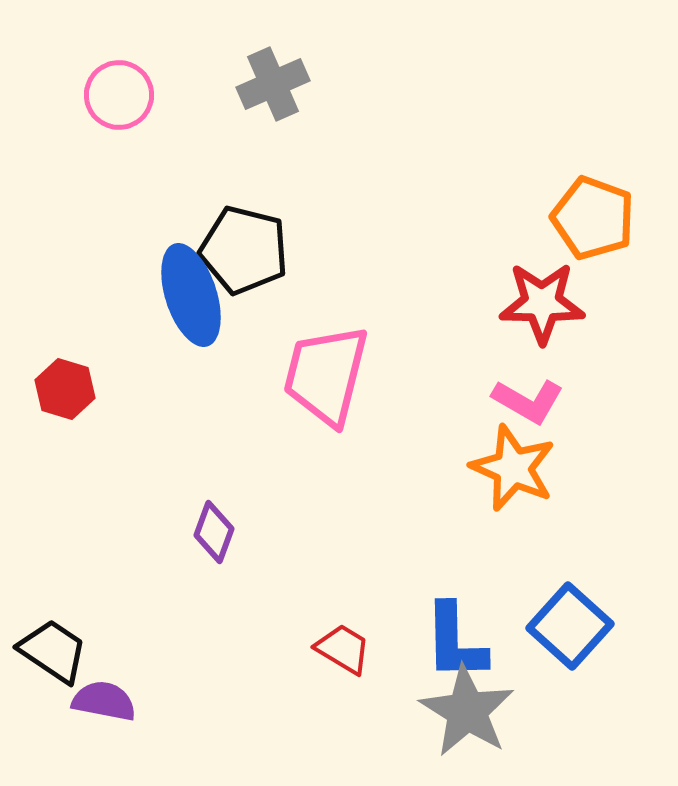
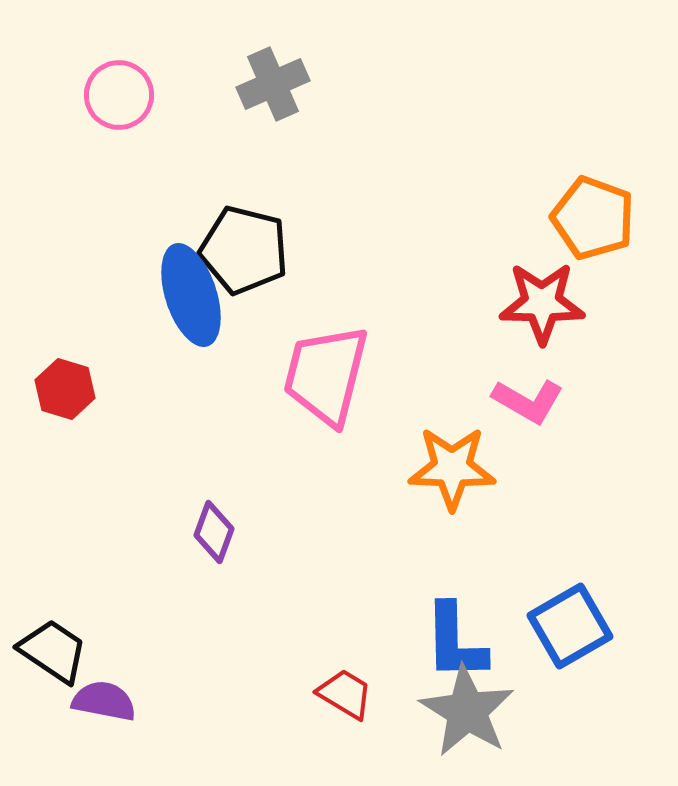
orange star: moved 61 px left; rotated 22 degrees counterclockwise
blue square: rotated 18 degrees clockwise
red trapezoid: moved 2 px right, 45 px down
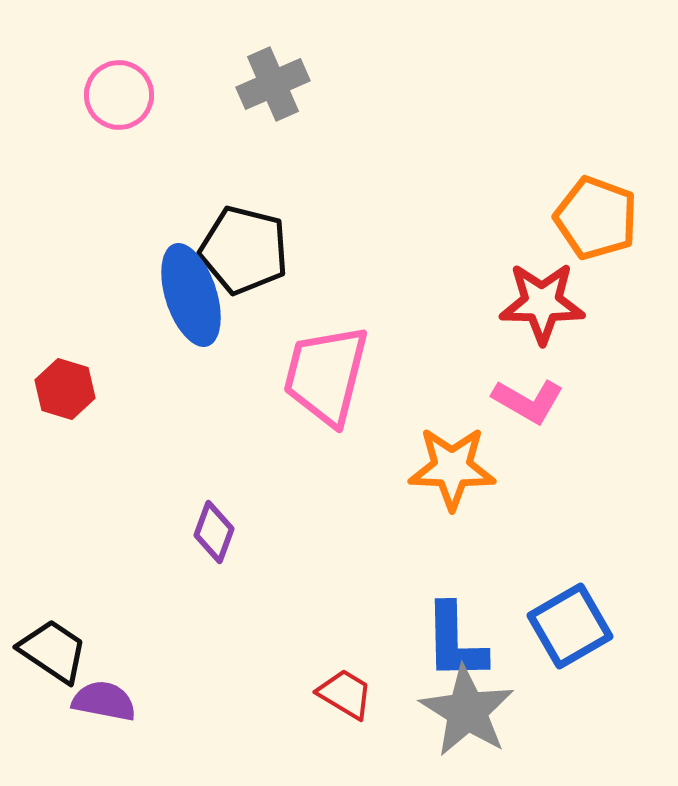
orange pentagon: moved 3 px right
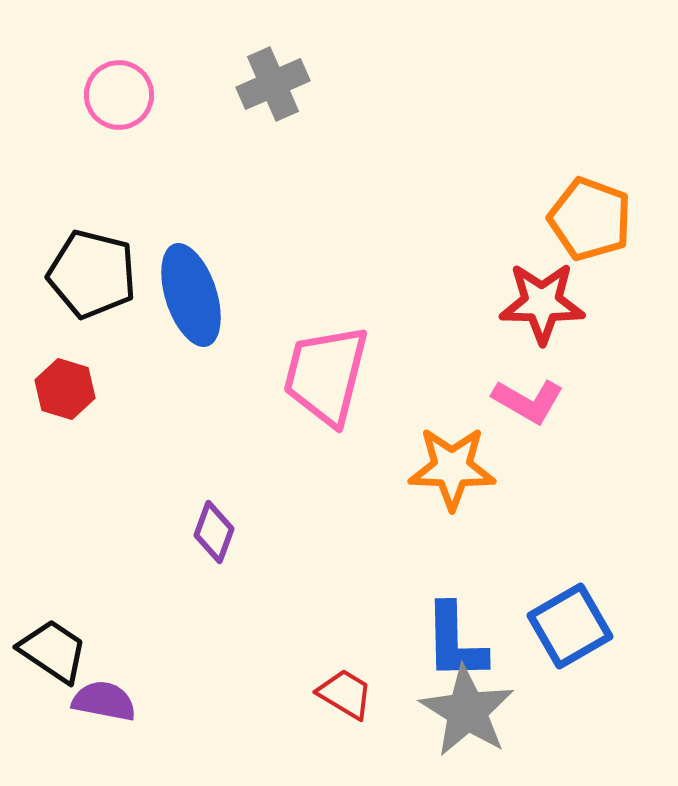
orange pentagon: moved 6 px left, 1 px down
black pentagon: moved 152 px left, 24 px down
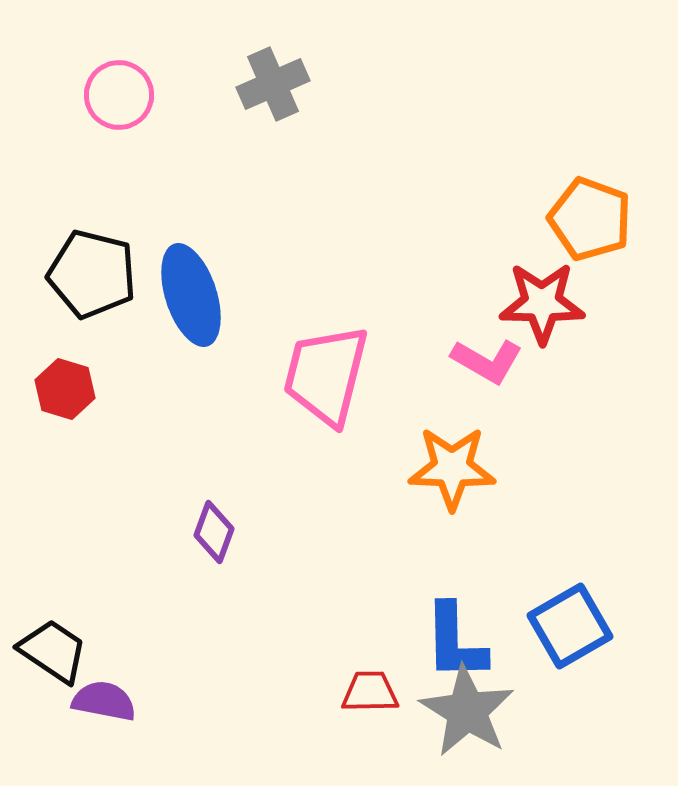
pink L-shape: moved 41 px left, 40 px up
red trapezoid: moved 25 px right, 2 px up; rotated 32 degrees counterclockwise
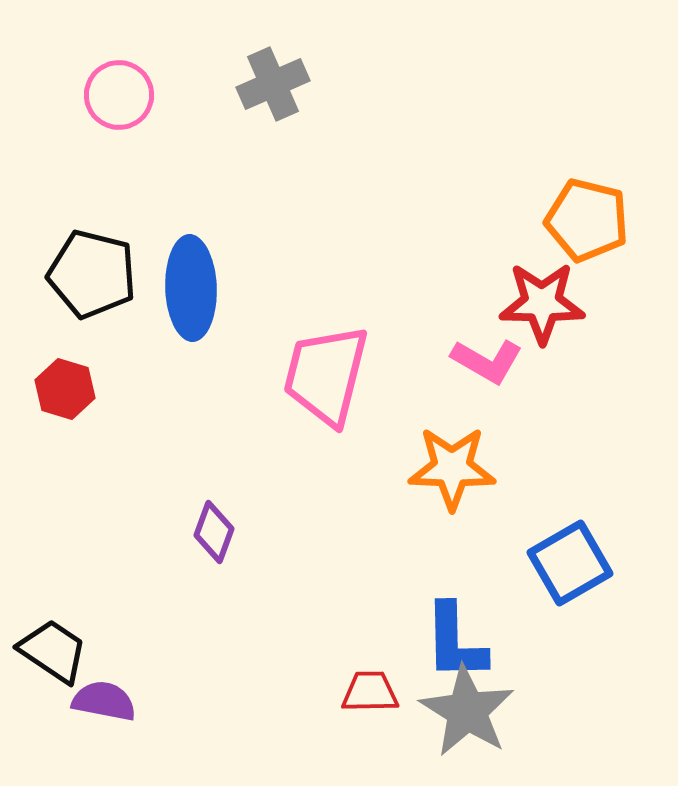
orange pentagon: moved 3 px left, 1 px down; rotated 6 degrees counterclockwise
blue ellipse: moved 7 px up; rotated 16 degrees clockwise
blue square: moved 63 px up
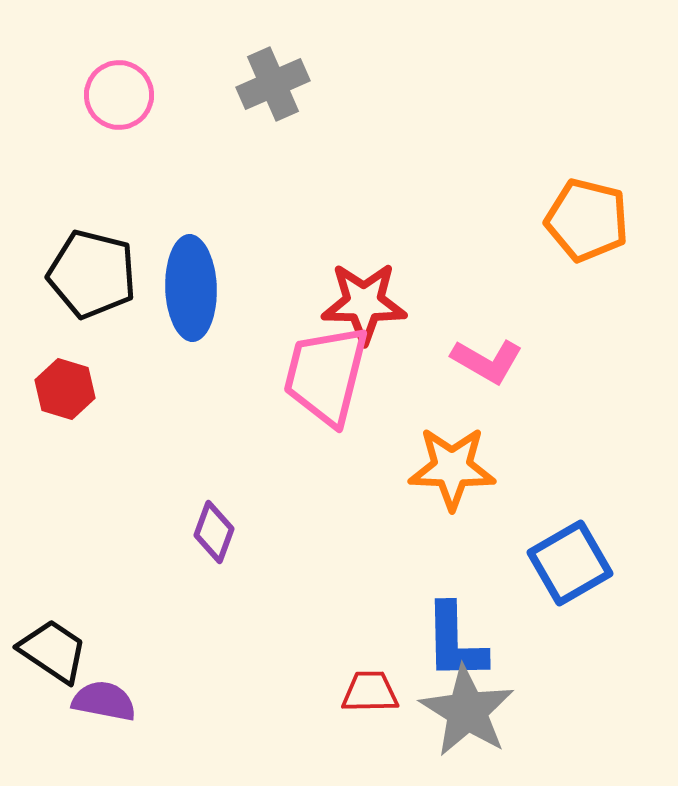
red star: moved 178 px left
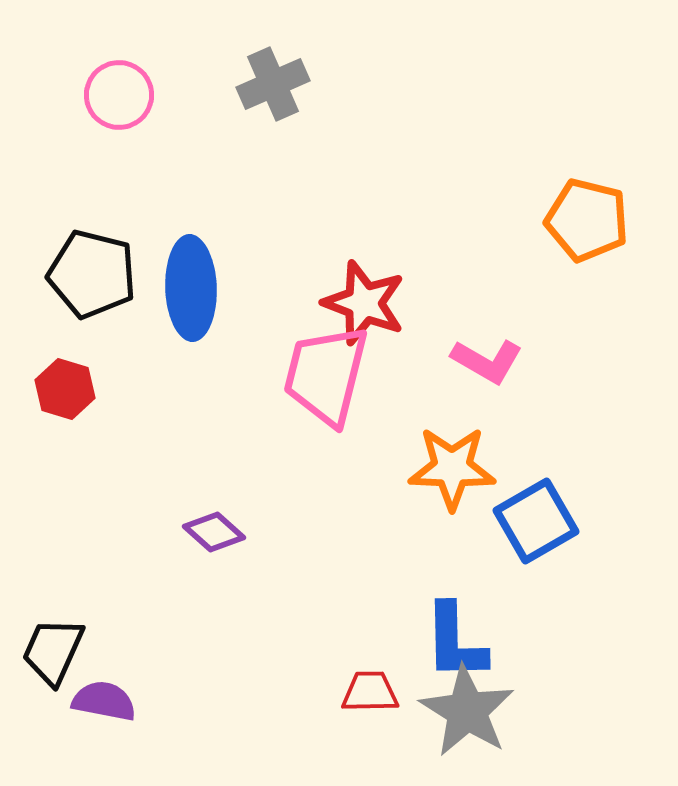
red star: rotated 20 degrees clockwise
purple diamond: rotated 68 degrees counterclockwise
blue square: moved 34 px left, 42 px up
black trapezoid: rotated 100 degrees counterclockwise
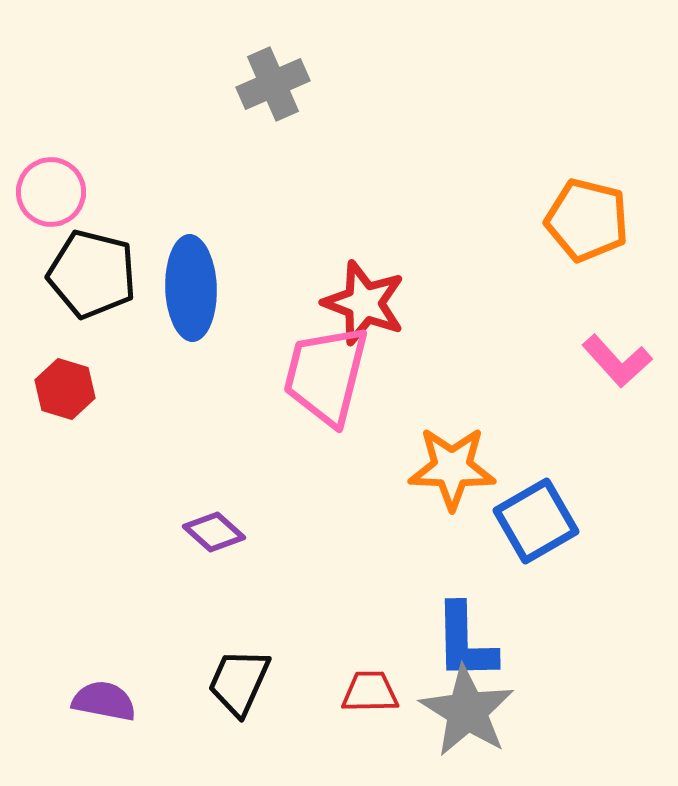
pink circle: moved 68 px left, 97 px down
pink L-shape: moved 130 px right; rotated 18 degrees clockwise
blue L-shape: moved 10 px right
black trapezoid: moved 186 px right, 31 px down
